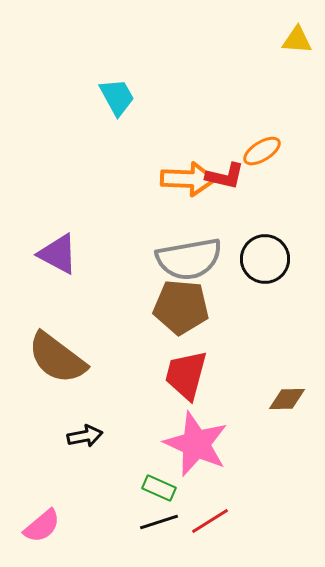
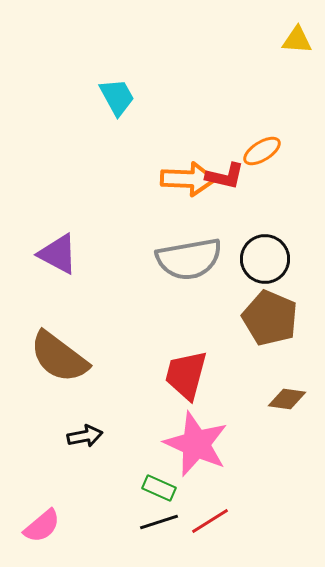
brown pentagon: moved 89 px right, 11 px down; rotated 18 degrees clockwise
brown semicircle: moved 2 px right, 1 px up
brown diamond: rotated 9 degrees clockwise
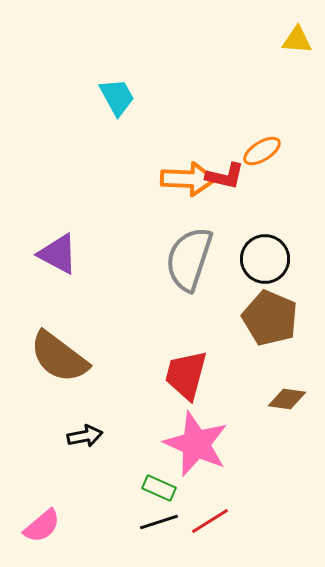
gray semicircle: rotated 118 degrees clockwise
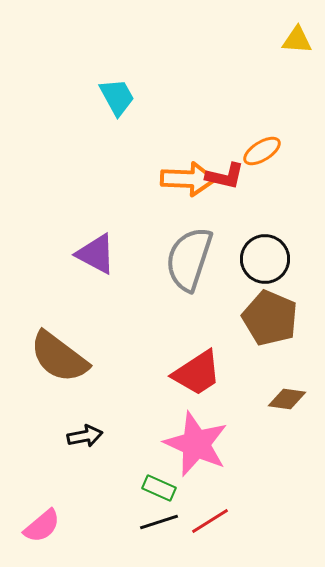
purple triangle: moved 38 px right
red trapezoid: moved 11 px right, 2 px up; rotated 138 degrees counterclockwise
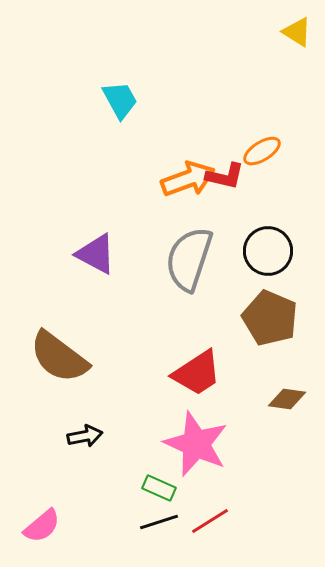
yellow triangle: moved 8 px up; rotated 28 degrees clockwise
cyan trapezoid: moved 3 px right, 3 px down
orange arrow: rotated 22 degrees counterclockwise
black circle: moved 3 px right, 8 px up
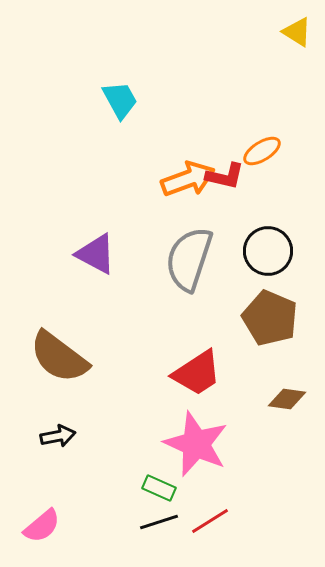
black arrow: moved 27 px left
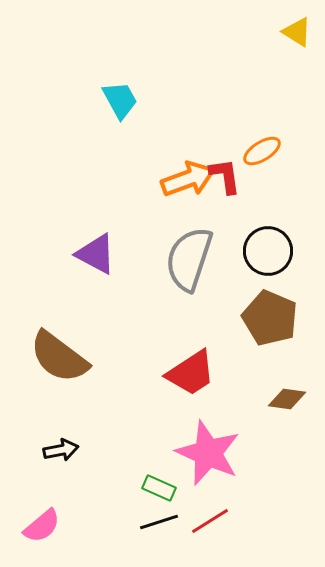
red L-shape: rotated 111 degrees counterclockwise
red trapezoid: moved 6 px left
black arrow: moved 3 px right, 14 px down
pink star: moved 12 px right, 9 px down
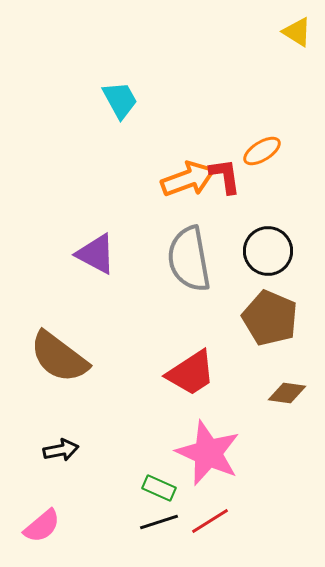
gray semicircle: rotated 28 degrees counterclockwise
brown diamond: moved 6 px up
